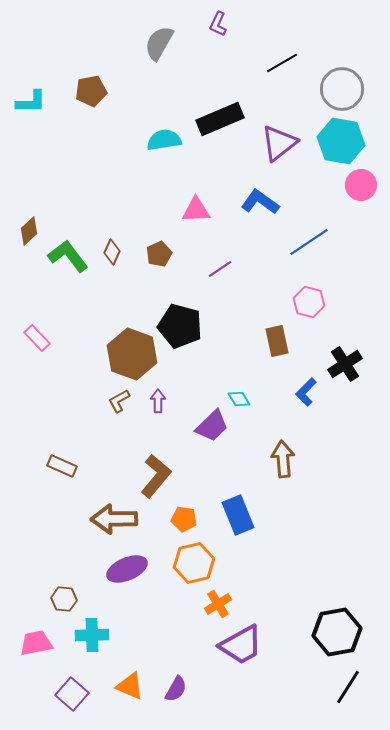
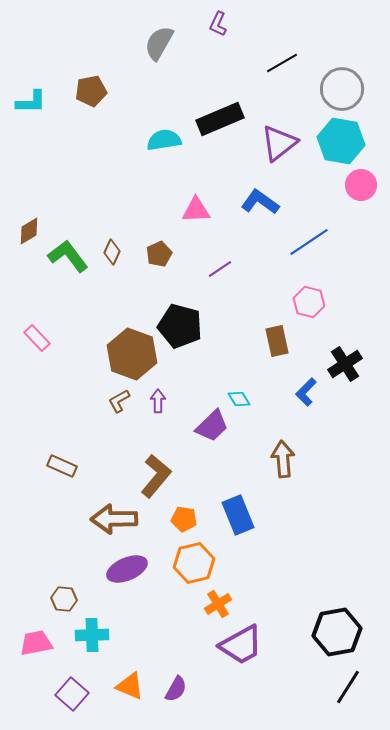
brown diamond at (29, 231): rotated 12 degrees clockwise
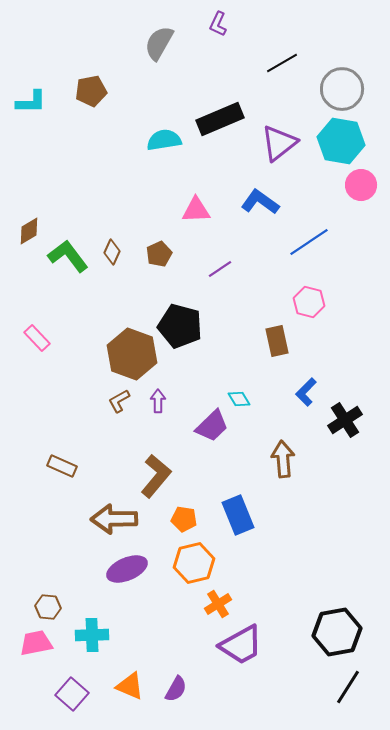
black cross at (345, 364): moved 56 px down
brown hexagon at (64, 599): moved 16 px left, 8 px down
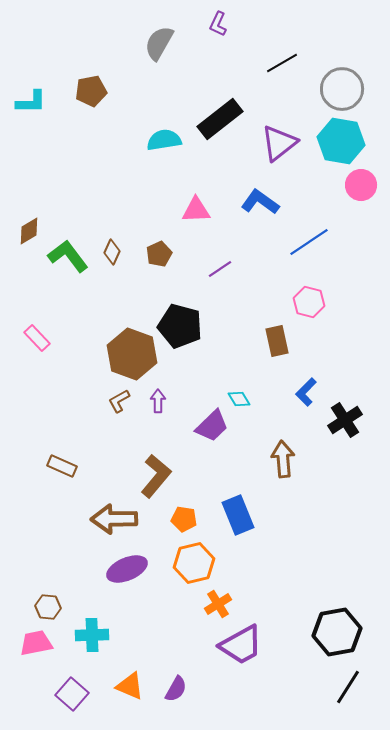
black rectangle at (220, 119): rotated 15 degrees counterclockwise
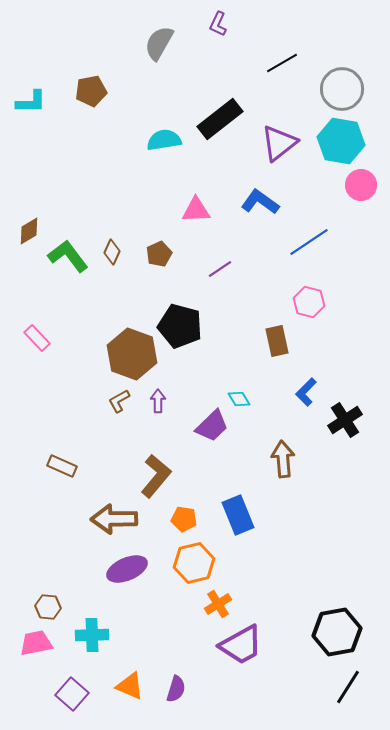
purple semicircle at (176, 689): rotated 12 degrees counterclockwise
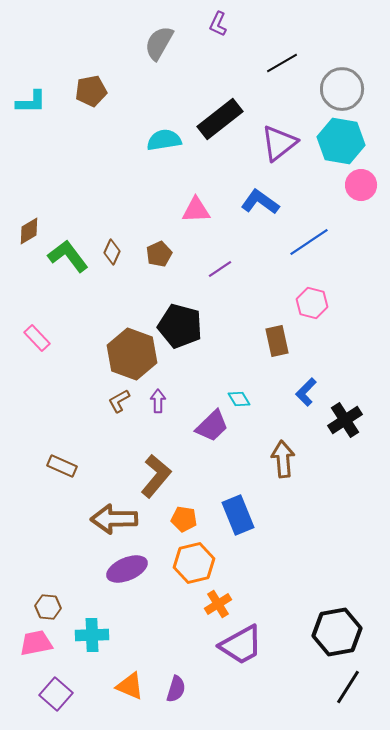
pink hexagon at (309, 302): moved 3 px right, 1 px down
purple square at (72, 694): moved 16 px left
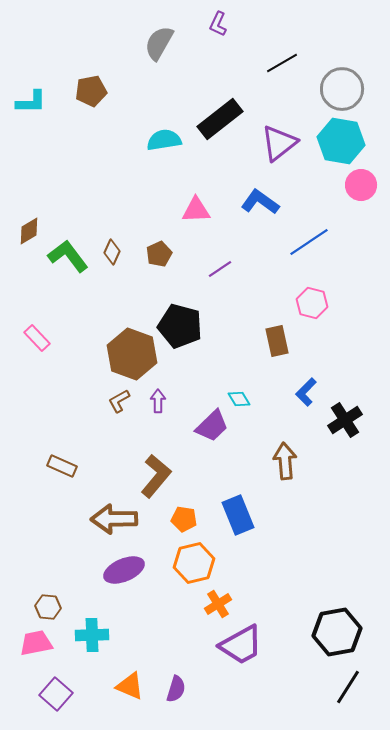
brown arrow at (283, 459): moved 2 px right, 2 px down
purple ellipse at (127, 569): moved 3 px left, 1 px down
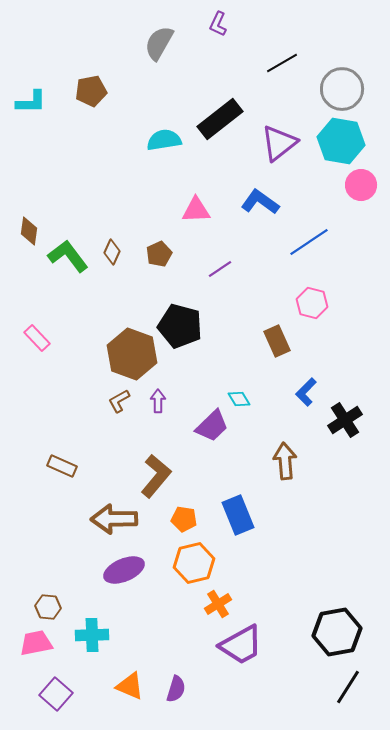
brown diamond at (29, 231): rotated 52 degrees counterclockwise
brown rectangle at (277, 341): rotated 12 degrees counterclockwise
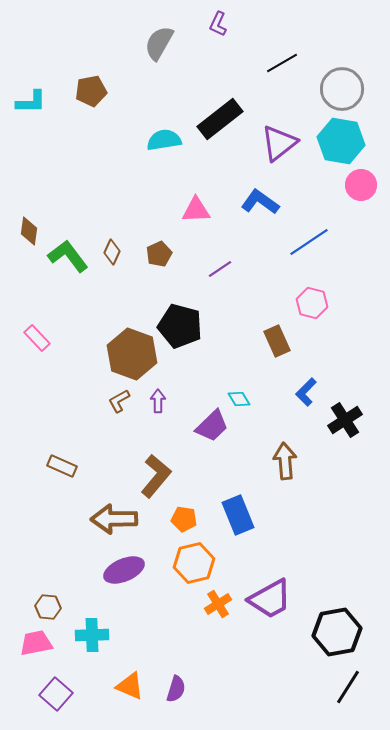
purple trapezoid at (241, 645): moved 29 px right, 46 px up
